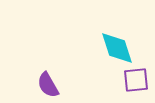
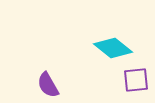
cyan diamond: moved 4 px left; rotated 33 degrees counterclockwise
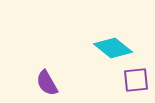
purple semicircle: moved 1 px left, 2 px up
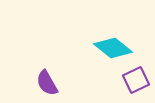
purple square: rotated 20 degrees counterclockwise
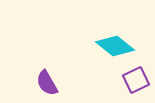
cyan diamond: moved 2 px right, 2 px up
